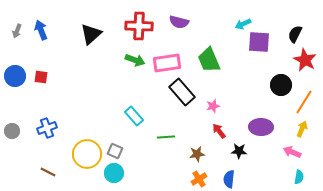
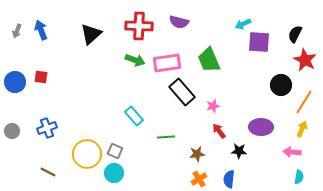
blue circle: moved 6 px down
pink arrow: rotated 18 degrees counterclockwise
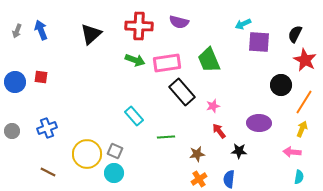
purple ellipse: moved 2 px left, 4 px up
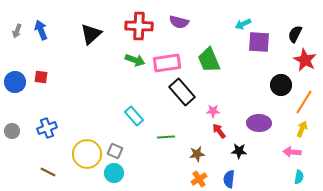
pink star: moved 5 px down; rotated 16 degrees clockwise
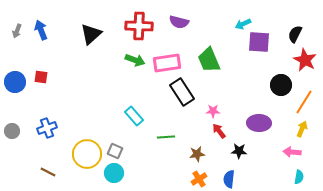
black rectangle: rotated 8 degrees clockwise
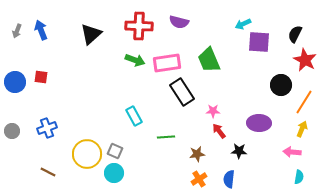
cyan rectangle: rotated 12 degrees clockwise
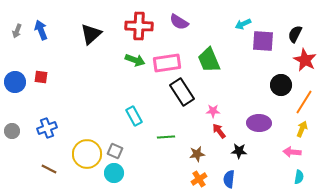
purple semicircle: rotated 18 degrees clockwise
purple square: moved 4 px right, 1 px up
brown line: moved 1 px right, 3 px up
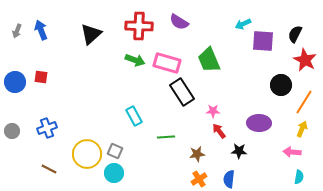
pink rectangle: rotated 24 degrees clockwise
